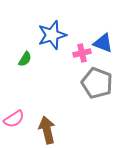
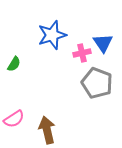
blue triangle: rotated 35 degrees clockwise
green semicircle: moved 11 px left, 5 px down
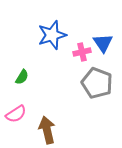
pink cross: moved 1 px up
green semicircle: moved 8 px right, 13 px down
pink semicircle: moved 2 px right, 5 px up
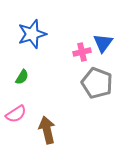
blue star: moved 20 px left, 1 px up
blue triangle: rotated 10 degrees clockwise
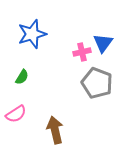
brown arrow: moved 8 px right
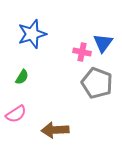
pink cross: rotated 24 degrees clockwise
brown arrow: rotated 80 degrees counterclockwise
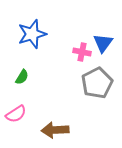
gray pentagon: rotated 24 degrees clockwise
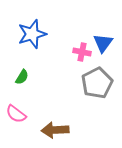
pink semicircle: rotated 70 degrees clockwise
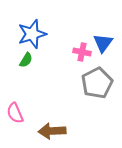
green semicircle: moved 4 px right, 17 px up
pink semicircle: moved 1 px left, 1 px up; rotated 30 degrees clockwise
brown arrow: moved 3 px left, 1 px down
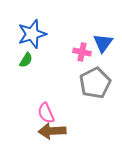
gray pentagon: moved 2 px left
pink semicircle: moved 31 px right
